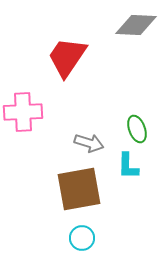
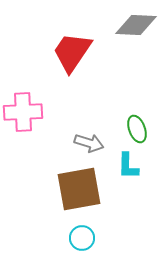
red trapezoid: moved 5 px right, 5 px up
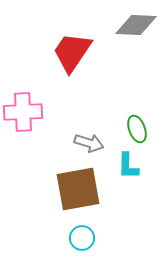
brown square: moved 1 px left
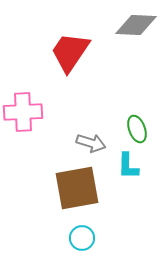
red trapezoid: moved 2 px left
gray arrow: moved 2 px right
brown square: moved 1 px left, 1 px up
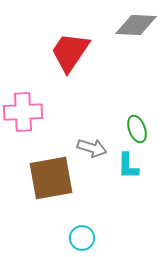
gray arrow: moved 1 px right, 5 px down
brown square: moved 26 px left, 10 px up
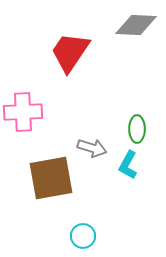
green ellipse: rotated 20 degrees clockwise
cyan L-shape: moved 1 px up; rotated 28 degrees clockwise
cyan circle: moved 1 px right, 2 px up
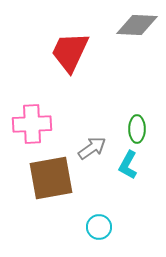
gray diamond: moved 1 px right
red trapezoid: rotated 9 degrees counterclockwise
pink cross: moved 9 px right, 12 px down
gray arrow: rotated 52 degrees counterclockwise
cyan circle: moved 16 px right, 9 px up
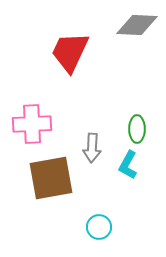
gray arrow: rotated 128 degrees clockwise
